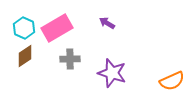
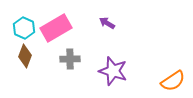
pink rectangle: moved 1 px left
brown diamond: rotated 35 degrees counterclockwise
purple star: moved 1 px right, 2 px up
orange semicircle: moved 1 px right; rotated 10 degrees counterclockwise
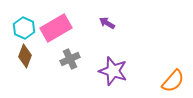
gray cross: rotated 24 degrees counterclockwise
orange semicircle: rotated 15 degrees counterclockwise
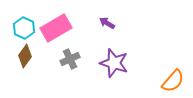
brown diamond: rotated 15 degrees clockwise
purple star: moved 1 px right, 8 px up
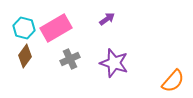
purple arrow: moved 4 px up; rotated 112 degrees clockwise
cyan hexagon: rotated 10 degrees counterclockwise
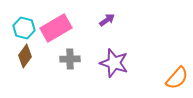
purple arrow: moved 1 px down
gray cross: rotated 24 degrees clockwise
orange semicircle: moved 4 px right, 3 px up
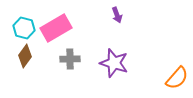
purple arrow: moved 10 px right, 5 px up; rotated 105 degrees clockwise
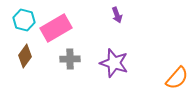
cyan hexagon: moved 8 px up
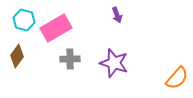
brown diamond: moved 8 px left
